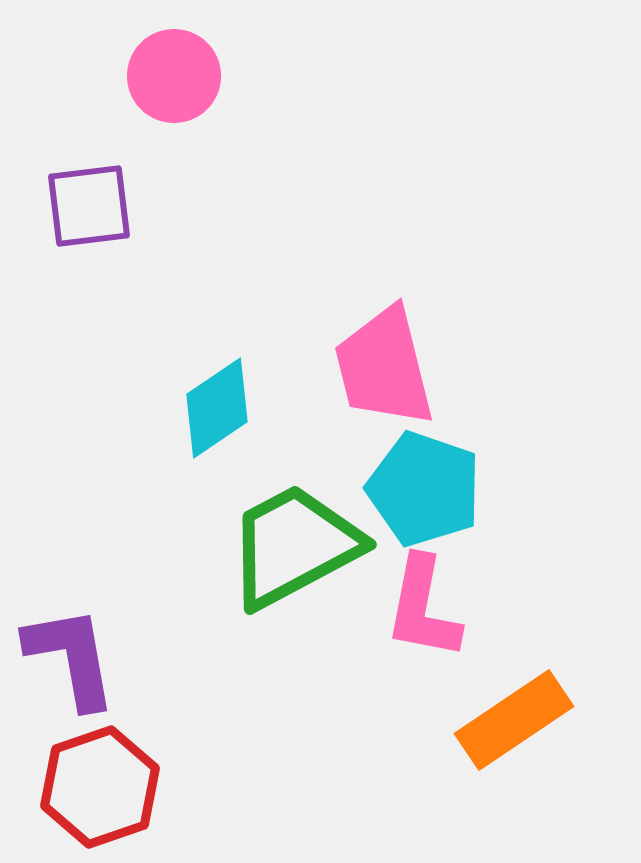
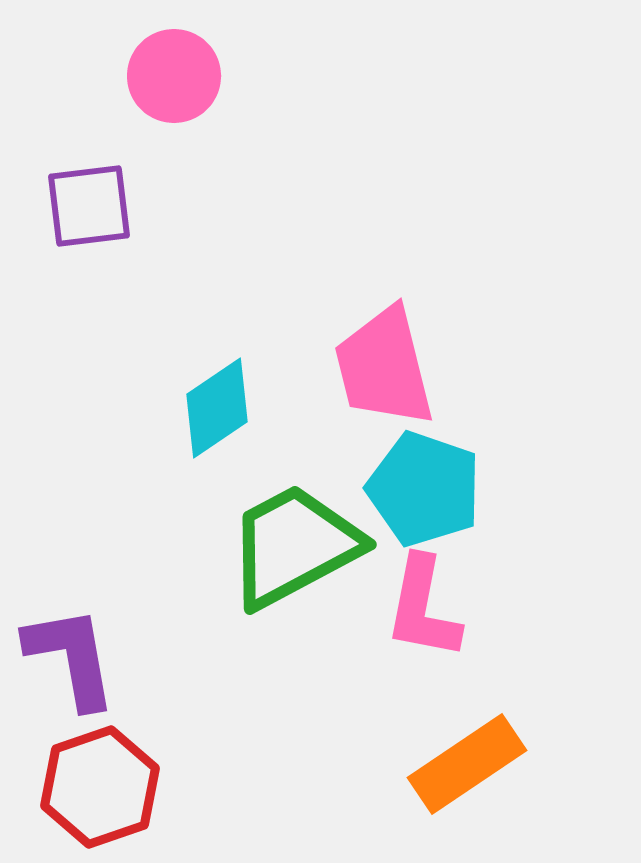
orange rectangle: moved 47 px left, 44 px down
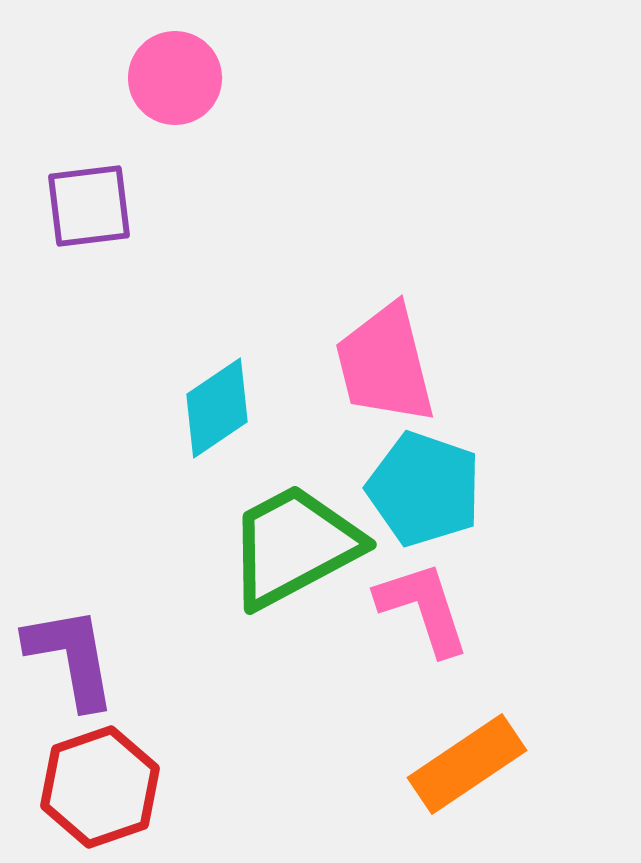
pink circle: moved 1 px right, 2 px down
pink trapezoid: moved 1 px right, 3 px up
pink L-shape: rotated 151 degrees clockwise
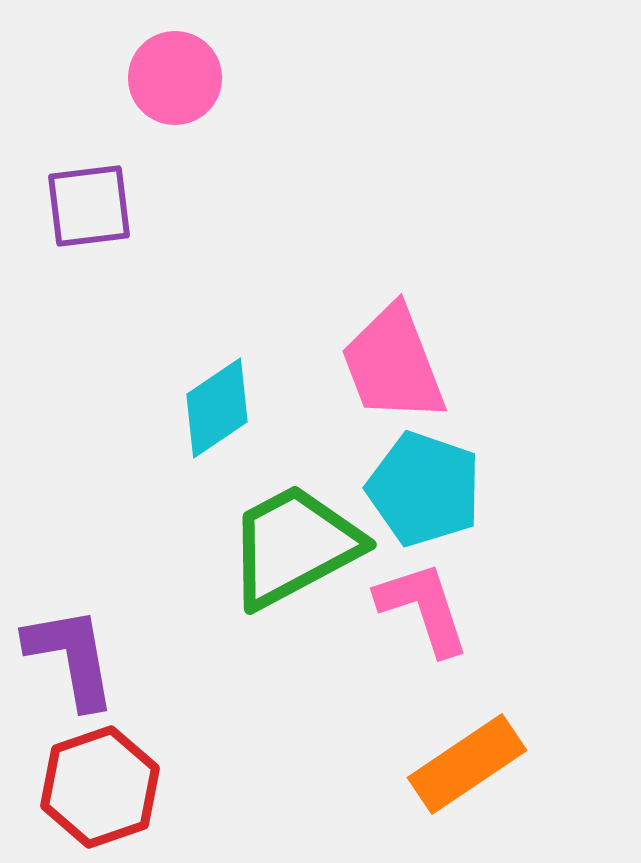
pink trapezoid: moved 8 px right; rotated 7 degrees counterclockwise
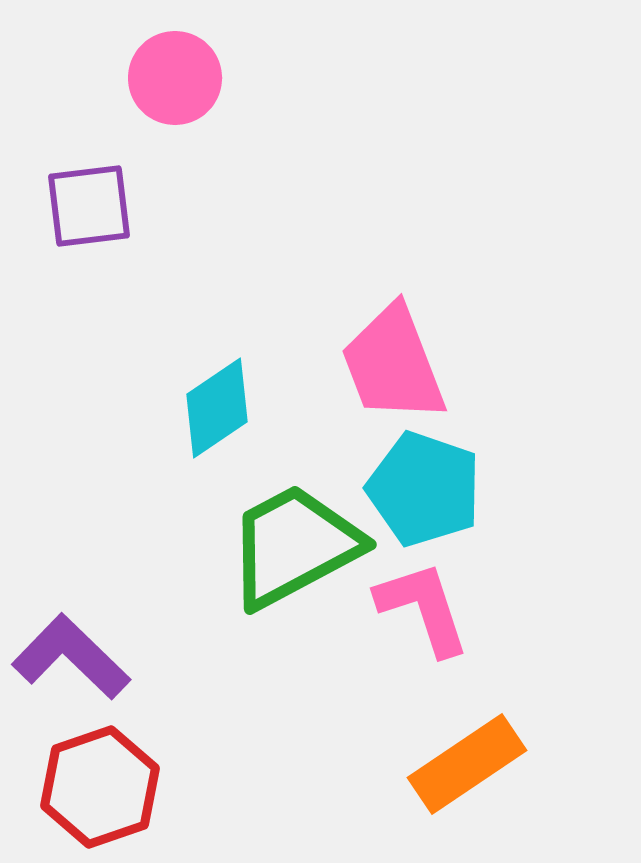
purple L-shape: rotated 36 degrees counterclockwise
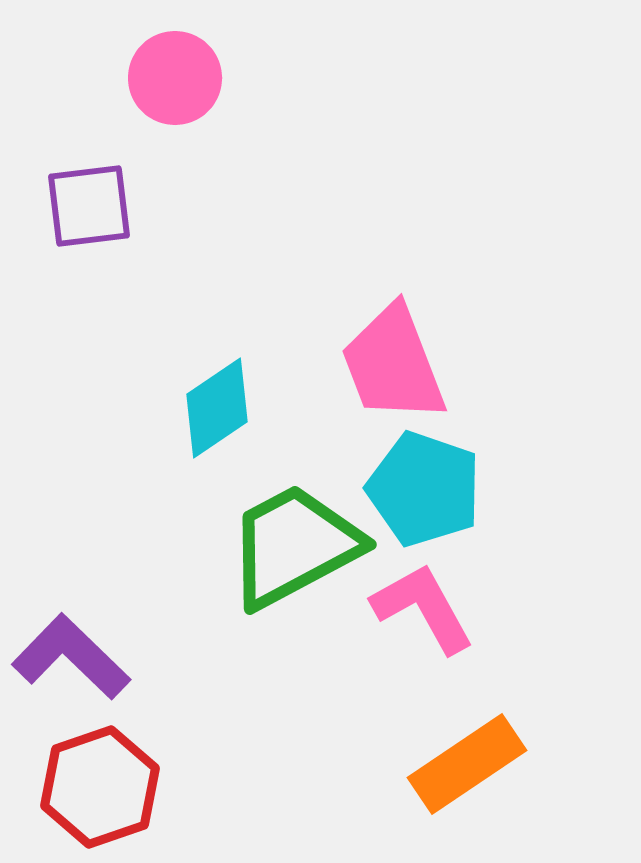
pink L-shape: rotated 11 degrees counterclockwise
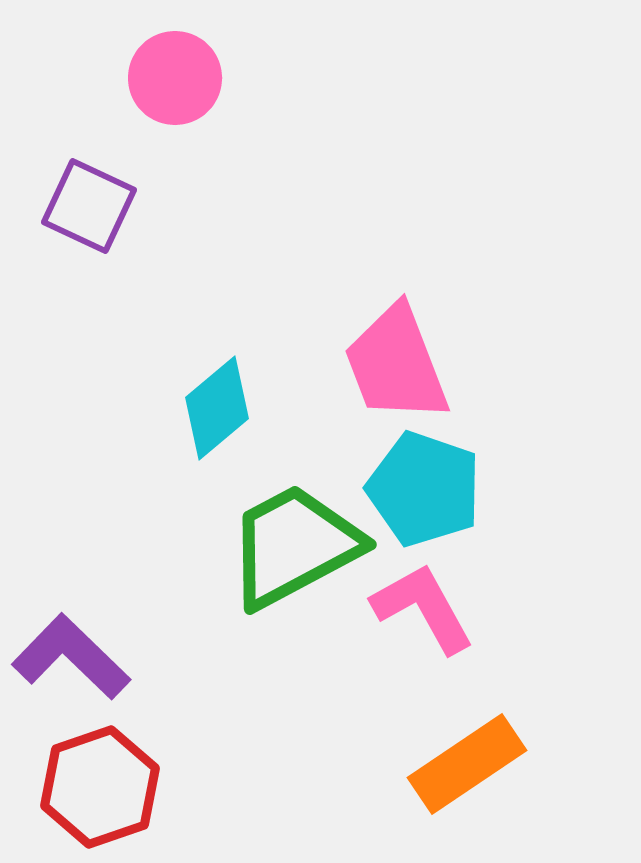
purple square: rotated 32 degrees clockwise
pink trapezoid: moved 3 px right
cyan diamond: rotated 6 degrees counterclockwise
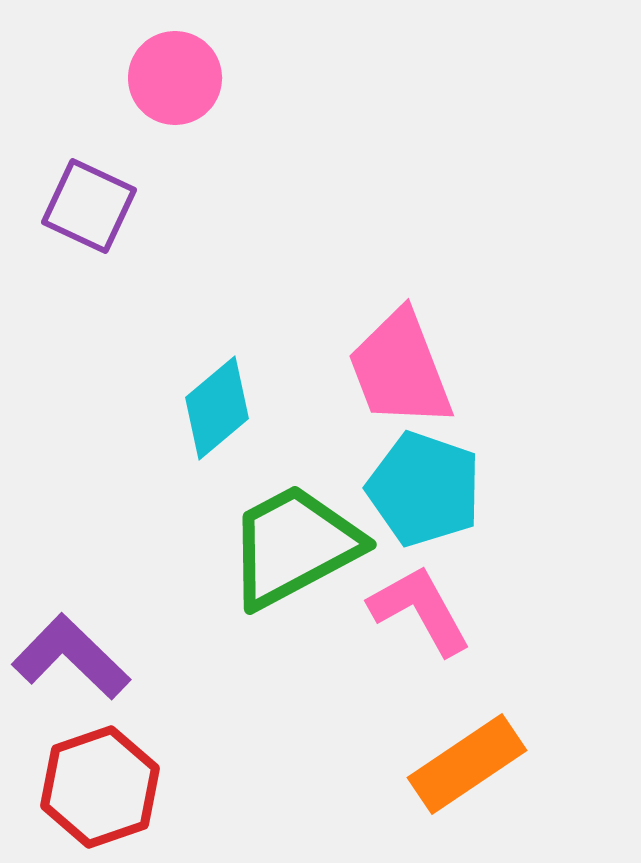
pink trapezoid: moved 4 px right, 5 px down
pink L-shape: moved 3 px left, 2 px down
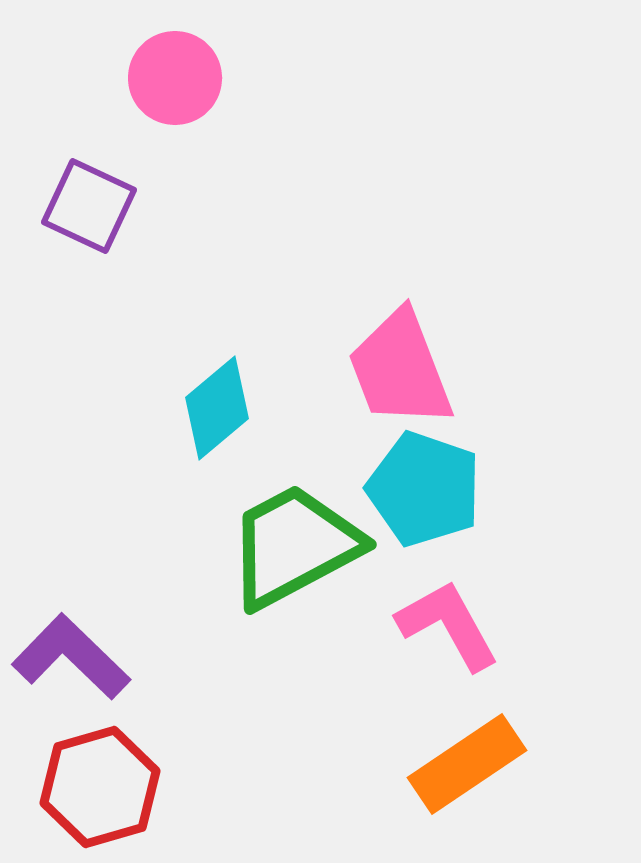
pink L-shape: moved 28 px right, 15 px down
red hexagon: rotated 3 degrees clockwise
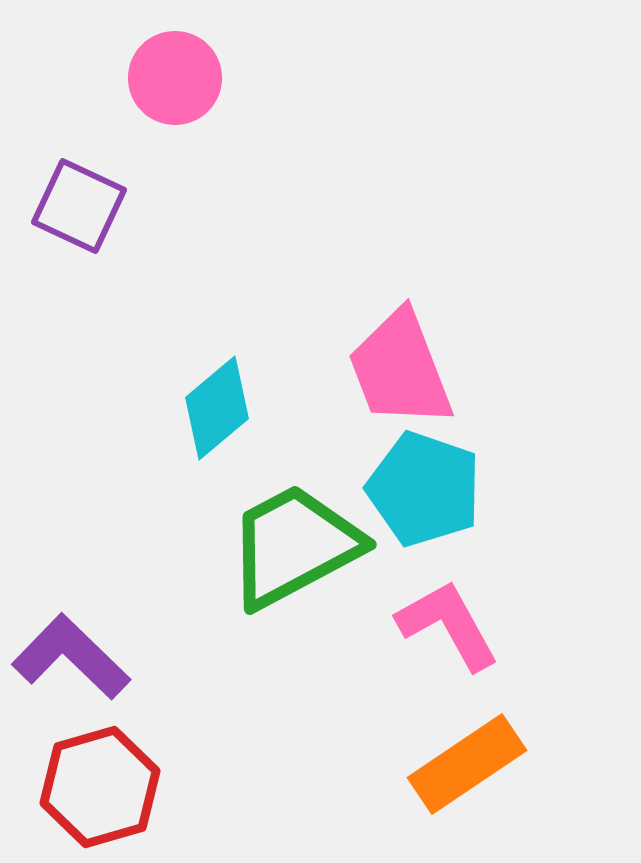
purple square: moved 10 px left
